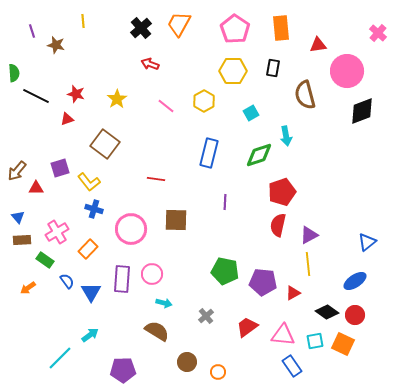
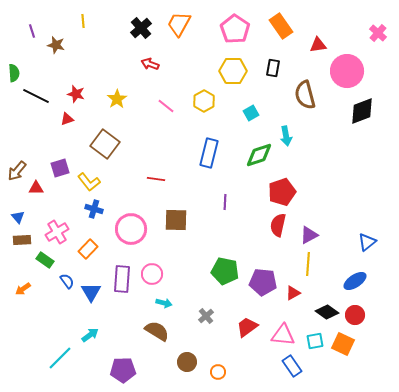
orange rectangle at (281, 28): moved 2 px up; rotated 30 degrees counterclockwise
yellow line at (308, 264): rotated 10 degrees clockwise
orange arrow at (28, 288): moved 5 px left, 1 px down
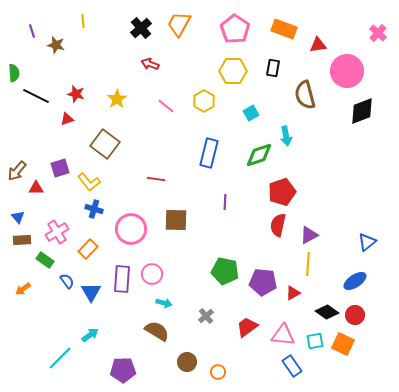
orange rectangle at (281, 26): moved 3 px right, 3 px down; rotated 35 degrees counterclockwise
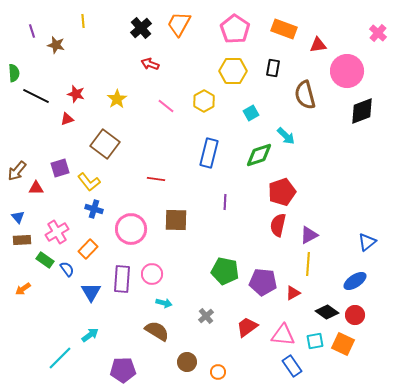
cyan arrow at (286, 136): rotated 36 degrees counterclockwise
blue semicircle at (67, 281): moved 12 px up
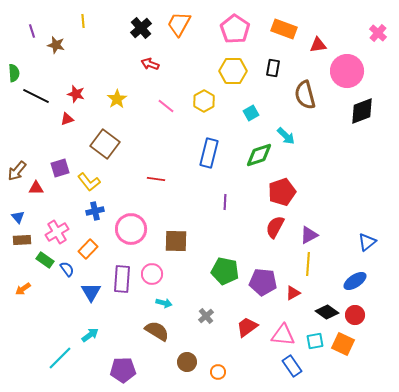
blue cross at (94, 209): moved 1 px right, 2 px down; rotated 30 degrees counterclockwise
brown square at (176, 220): moved 21 px down
red semicircle at (278, 225): moved 3 px left, 2 px down; rotated 15 degrees clockwise
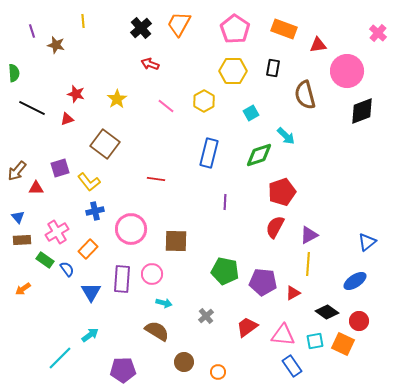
black line at (36, 96): moved 4 px left, 12 px down
red circle at (355, 315): moved 4 px right, 6 px down
brown circle at (187, 362): moved 3 px left
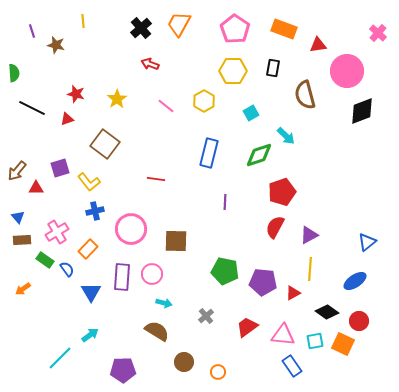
yellow line at (308, 264): moved 2 px right, 5 px down
purple rectangle at (122, 279): moved 2 px up
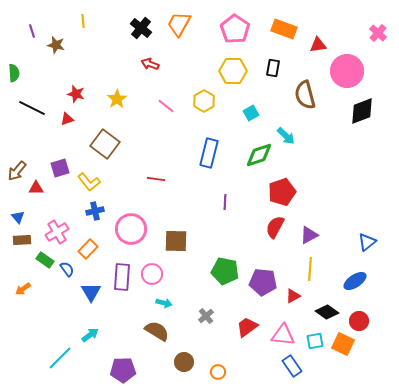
black cross at (141, 28): rotated 10 degrees counterclockwise
red triangle at (293, 293): moved 3 px down
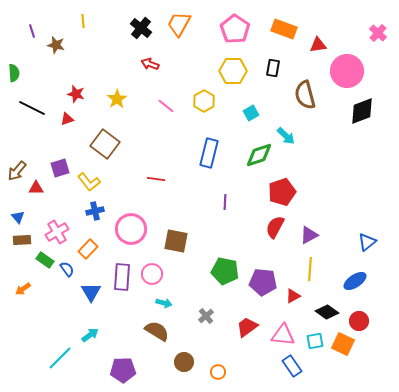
brown square at (176, 241): rotated 10 degrees clockwise
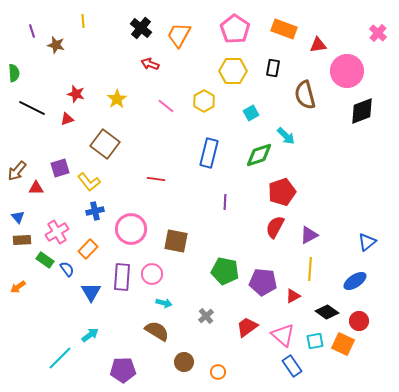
orange trapezoid at (179, 24): moved 11 px down
orange arrow at (23, 289): moved 5 px left, 2 px up
pink triangle at (283, 335): rotated 35 degrees clockwise
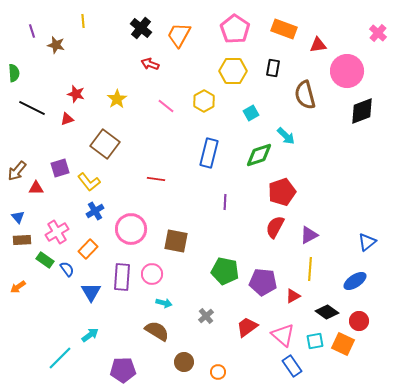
blue cross at (95, 211): rotated 18 degrees counterclockwise
